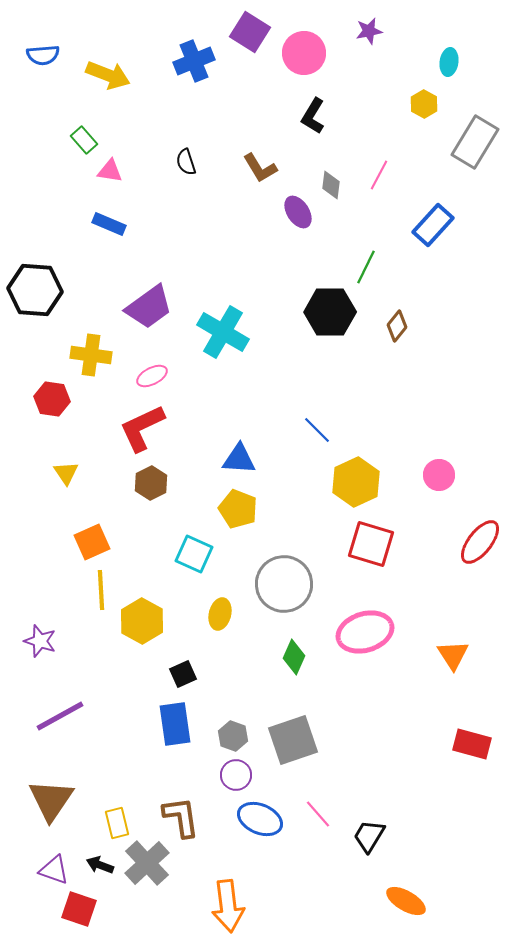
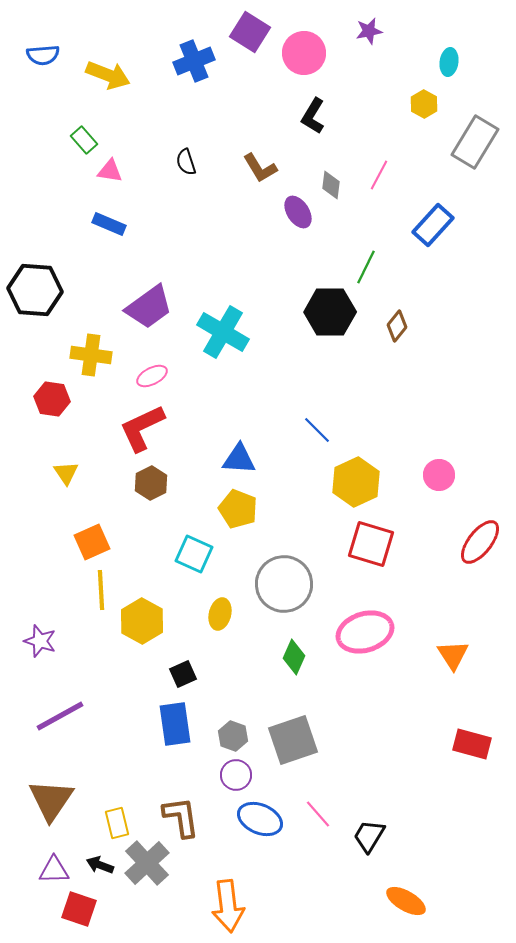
purple triangle at (54, 870): rotated 20 degrees counterclockwise
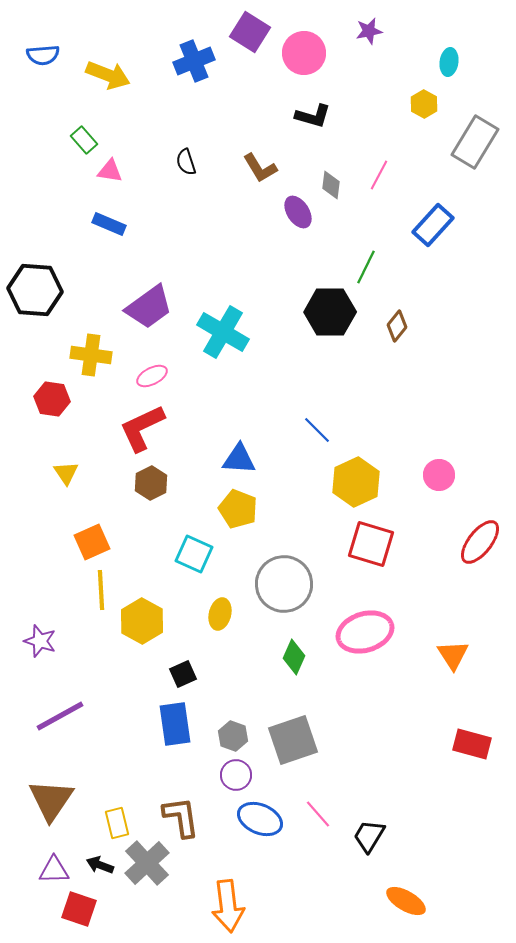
black L-shape at (313, 116): rotated 105 degrees counterclockwise
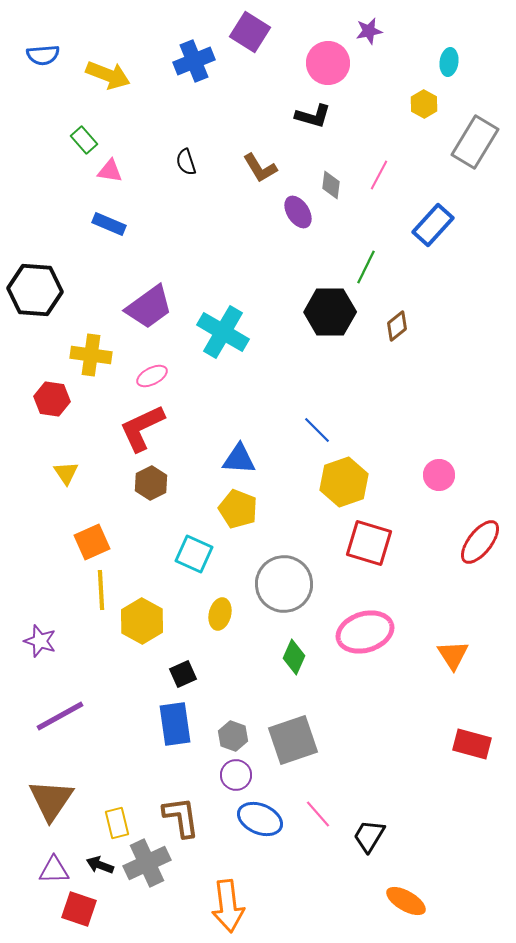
pink circle at (304, 53): moved 24 px right, 10 px down
brown diamond at (397, 326): rotated 12 degrees clockwise
yellow hexagon at (356, 482): moved 12 px left; rotated 6 degrees clockwise
red square at (371, 544): moved 2 px left, 1 px up
gray cross at (147, 863): rotated 18 degrees clockwise
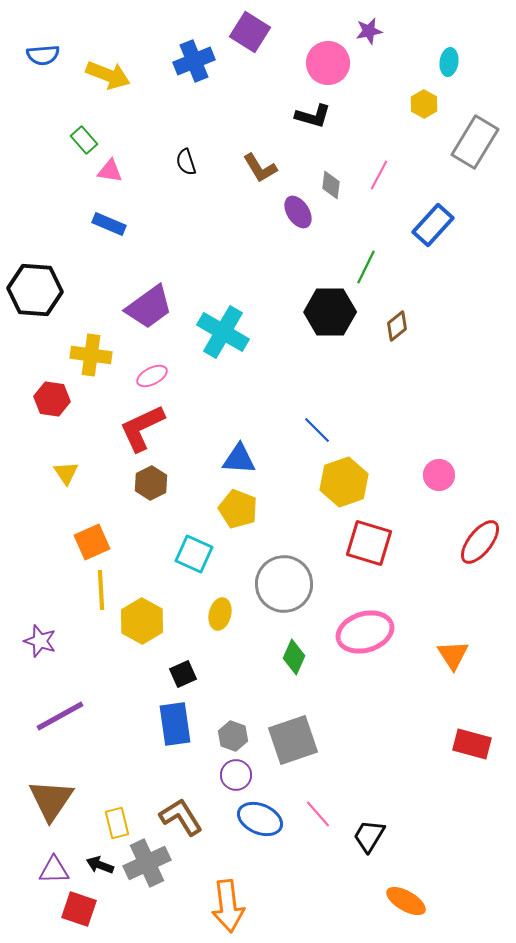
brown L-shape at (181, 817): rotated 24 degrees counterclockwise
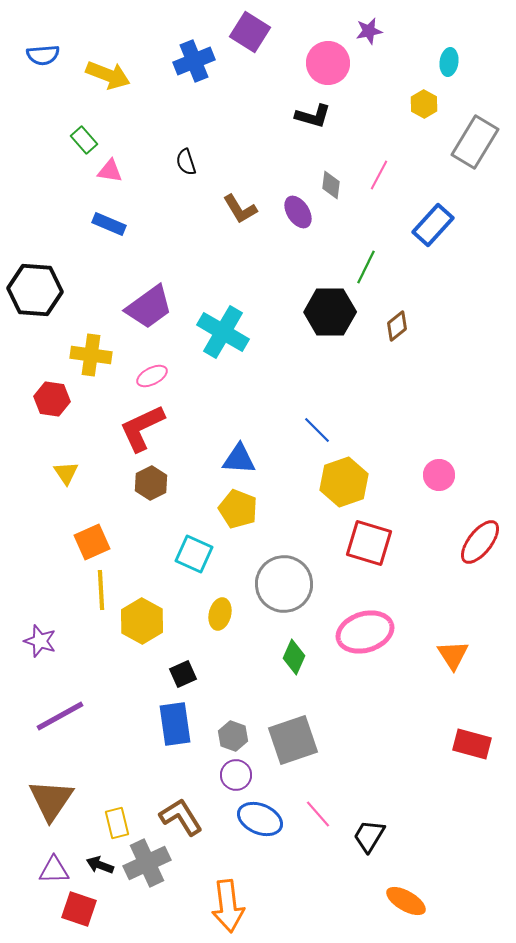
brown L-shape at (260, 168): moved 20 px left, 41 px down
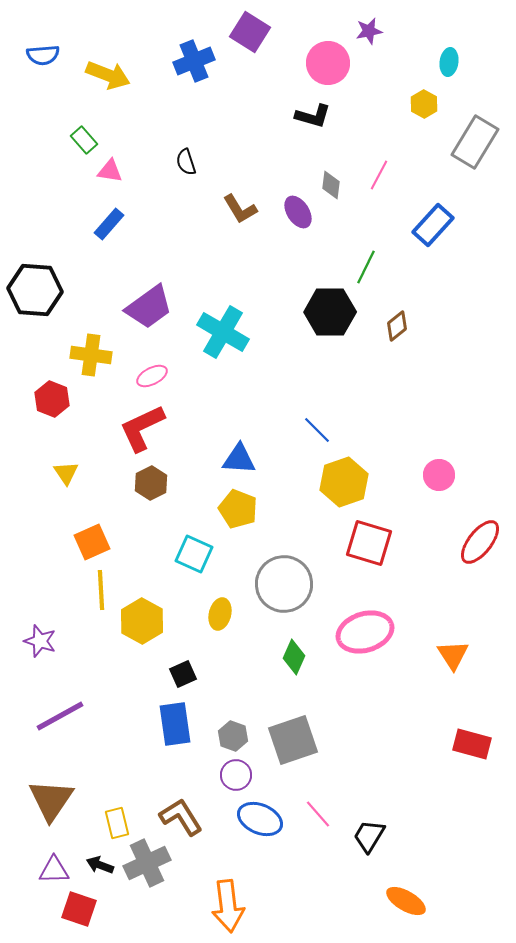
blue rectangle at (109, 224): rotated 72 degrees counterclockwise
red hexagon at (52, 399): rotated 12 degrees clockwise
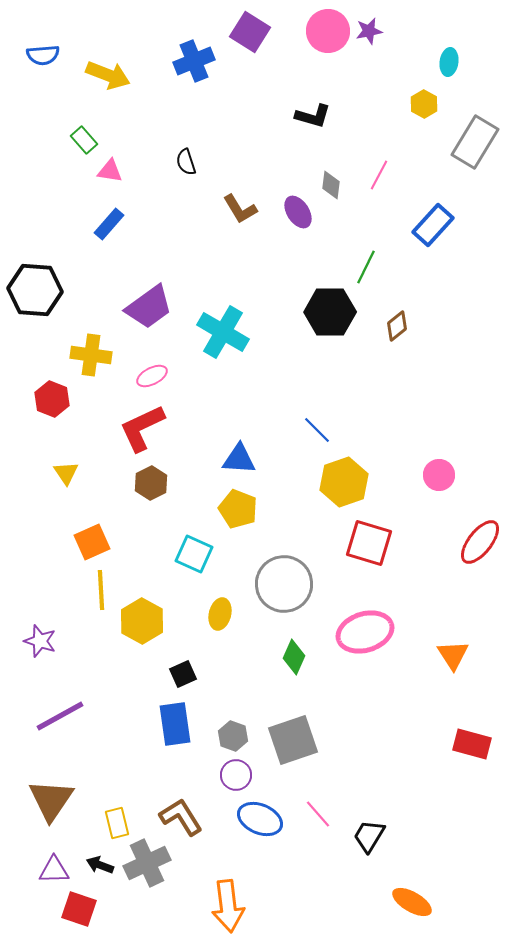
pink circle at (328, 63): moved 32 px up
orange ellipse at (406, 901): moved 6 px right, 1 px down
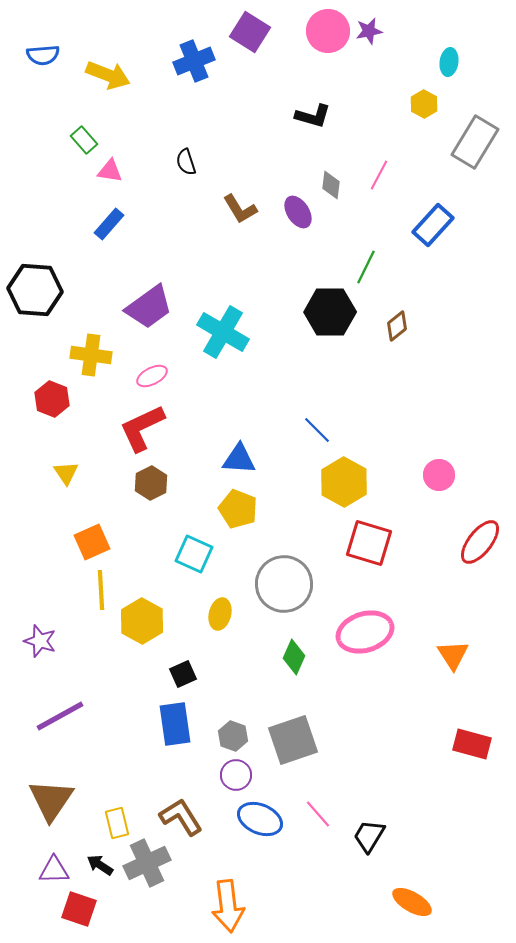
yellow hexagon at (344, 482): rotated 12 degrees counterclockwise
black arrow at (100, 865): rotated 12 degrees clockwise
